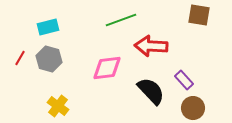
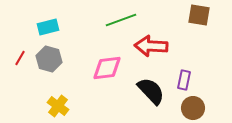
purple rectangle: rotated 54 degrees clockwise
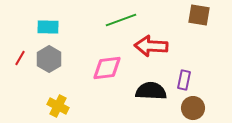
cyan rectangle: rotated 15 degrees clockwise
gray hexagon: rotated 15 degrees clockwise
black semicircle: rotated 44 degrees counterclockwise
yellow cross: rotated 10 degrees counterclockwise
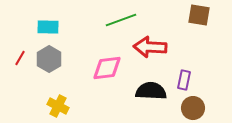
red arrow: moved 1 px left, 1 px down
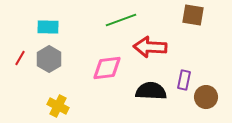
brown square: moved 6 px left
brown circle: moved 13 px right, 11 px up
